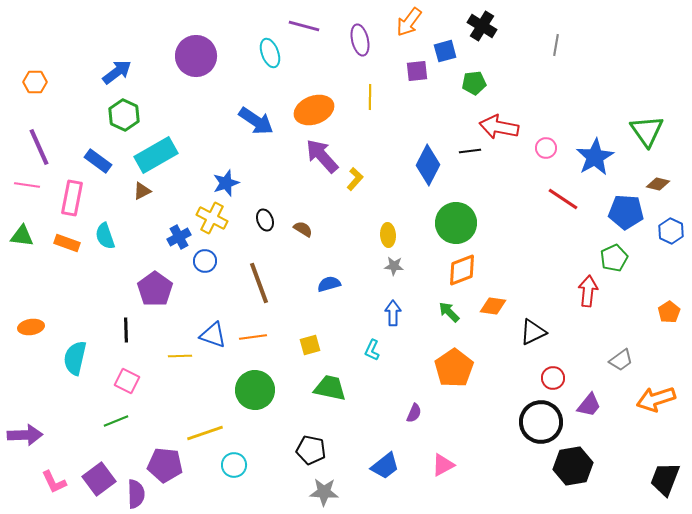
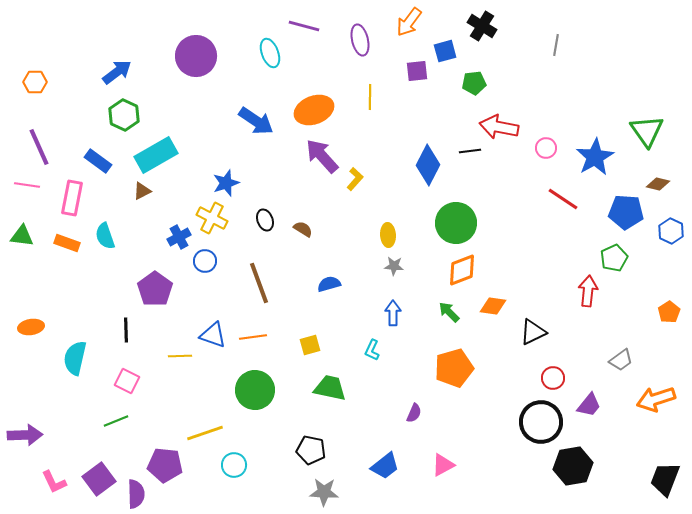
orange pentagon at (454, 368): rotated 18 degrees clockwise
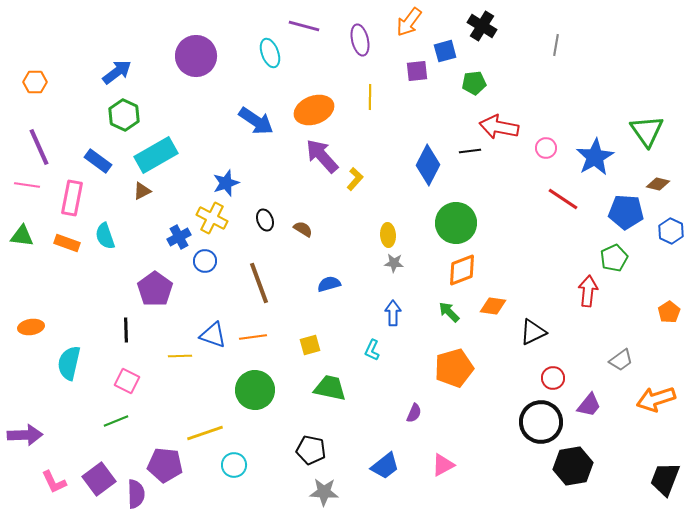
gray star at (394, 266): moved 3 px up
cyan semicircle at (75, 358): moved 6 px left, 5 px down
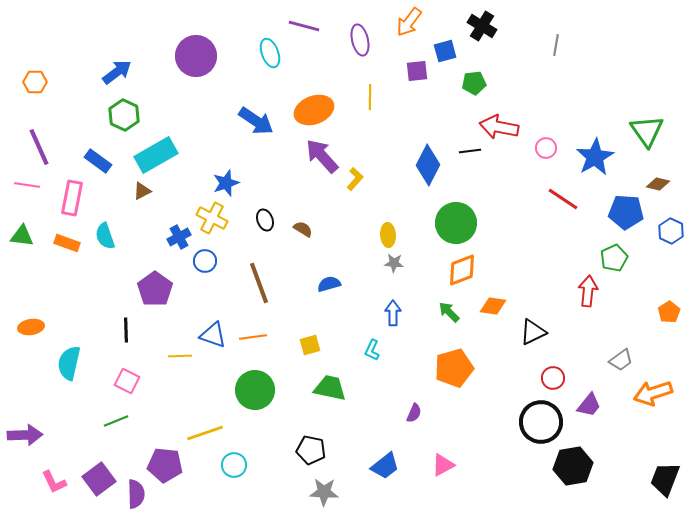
orange arrow at (656, 399): moved 3 px left, 6 px up
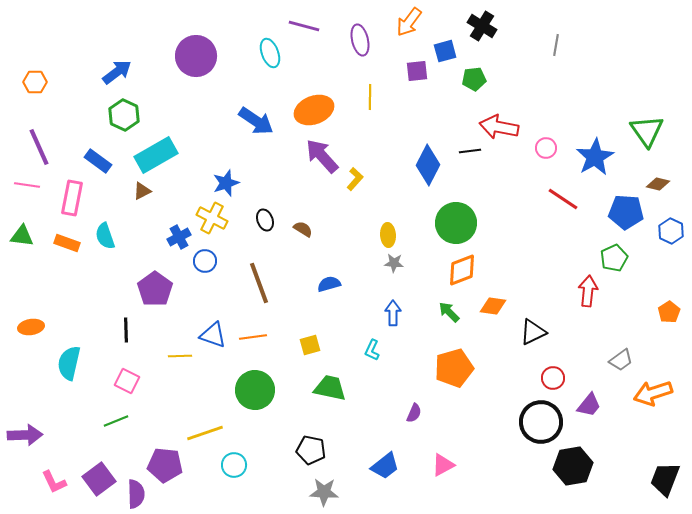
green pentagon at (474, 83): moved 4 px up
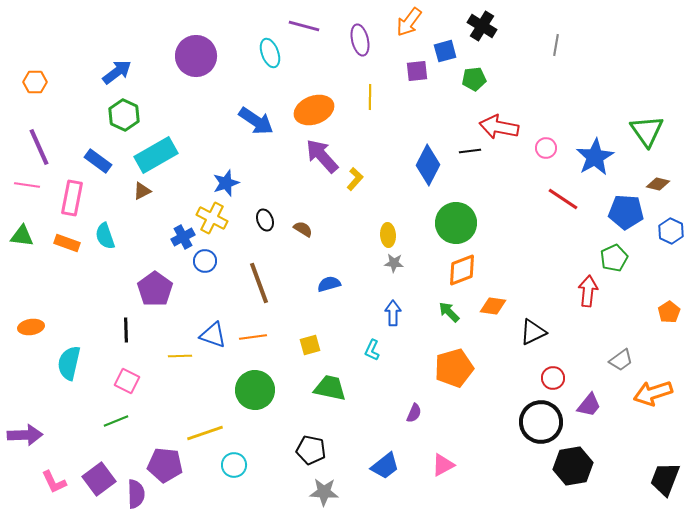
blue cross at (179, 237): moved 4 px right
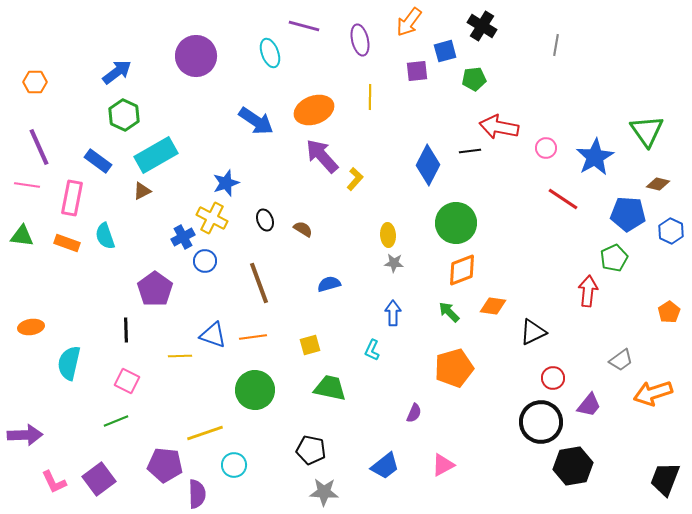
blue pentagon at (626, 212): moved 2 px right, 2 px down
purple semicircle at (136, 494): moved 61 px right
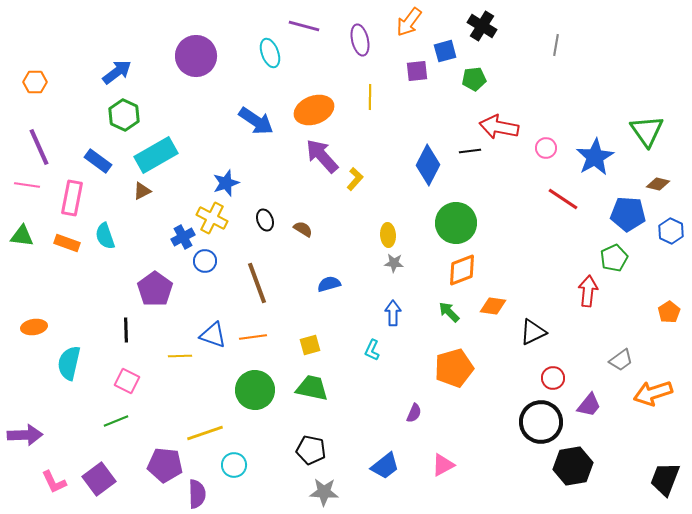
brown line at (259, 283): moved 2 px left
orange ellipse at (31, 327): moved 3 px right
green trapezoid at (330, 388): moved 18 px left
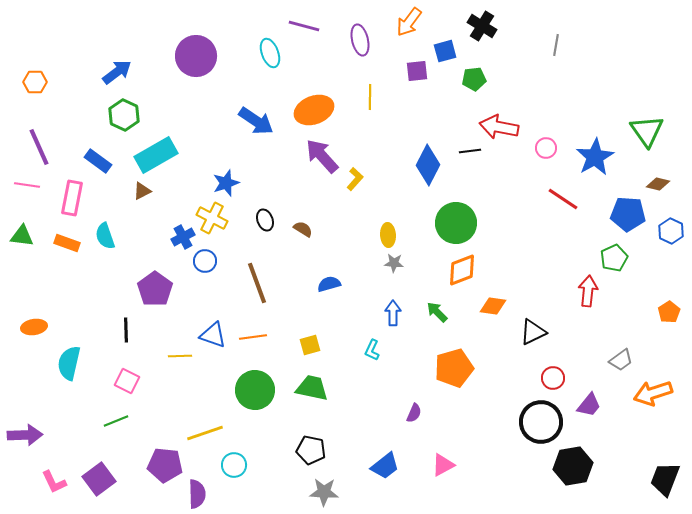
green arrow at (449, 312): moved 12 px left
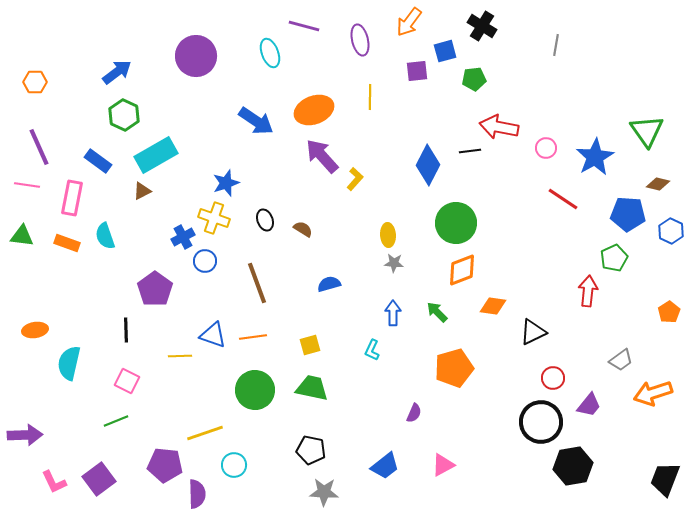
yellow cross at (212, 218): moved 2 px right; rotated 8 degrees counterclockwise
orange ellipse at (34, 327): moved 1 px right, 3 px down
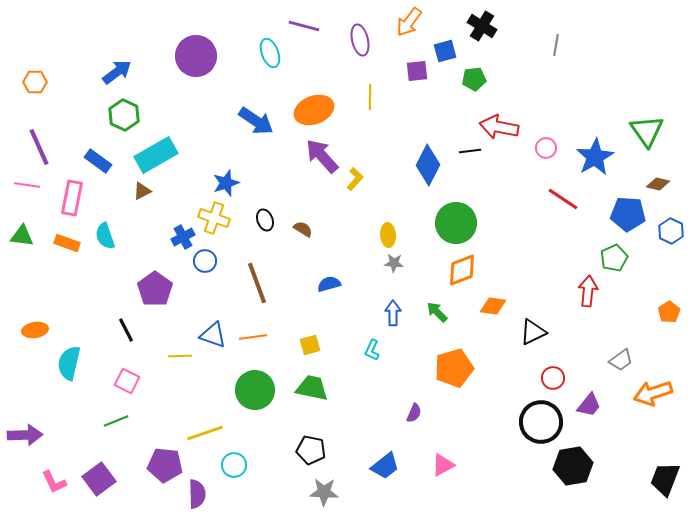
black line at (126, 330): rotated 25 degrees counterclockwise
